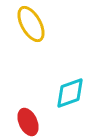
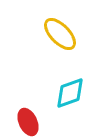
yellow ellipse: moved 29 px right, 10 px down; rotated 15 degrees counterclockwise
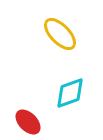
red ellipse: rotated 20 degrees counterclockwise
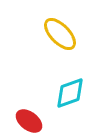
red ellipse: moved 1 px right, 1 px up; rotated 8 degrees counterclockwise
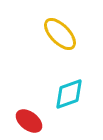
cyan diamond: moved 1 px left, 1 px down
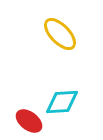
cyan diamond: moved 7 px left, 8 px down; rotated 16 degrees clockwise
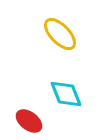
cyan diamond: moved 4 px right, 8 px up; rotated 72 degrees clockwise
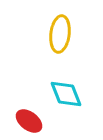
yellow ellipse: rotated 51 degrees clockwise
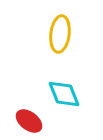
cyan diamond: moved 2 px left
